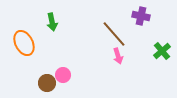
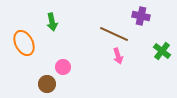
brown line: rotated 24 degrees counterclockwise
green cross: rotated 12 degrees counterclockwise
pink circle: moved 8 px up
brown circle: moved 1 px down
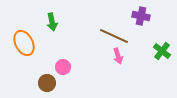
brown line: moved 2 px down
brown circle: moved 1 px up
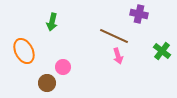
purple cross: moved 2 px left, 2 px up
green arrow: rotated 24 degrees clockwise
orange ellipse: moved 8 px down
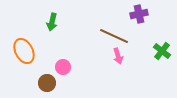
purple cross: rotated 24 degrees counterclockwise
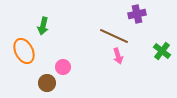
purple cross: moved 2 px left
green arrow: moved 9 px left, 4 px down
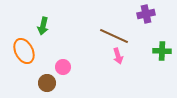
purple cross: moved 9 px right
green cross: rotated 36 degrees counterclockwise
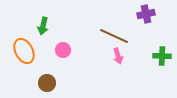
green cross: moved 5 px down
pink circle: moved 17 px up
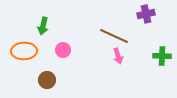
orange ellipse: rotated 65 degrees counterclockwise
brown circle: moved 3 px up
